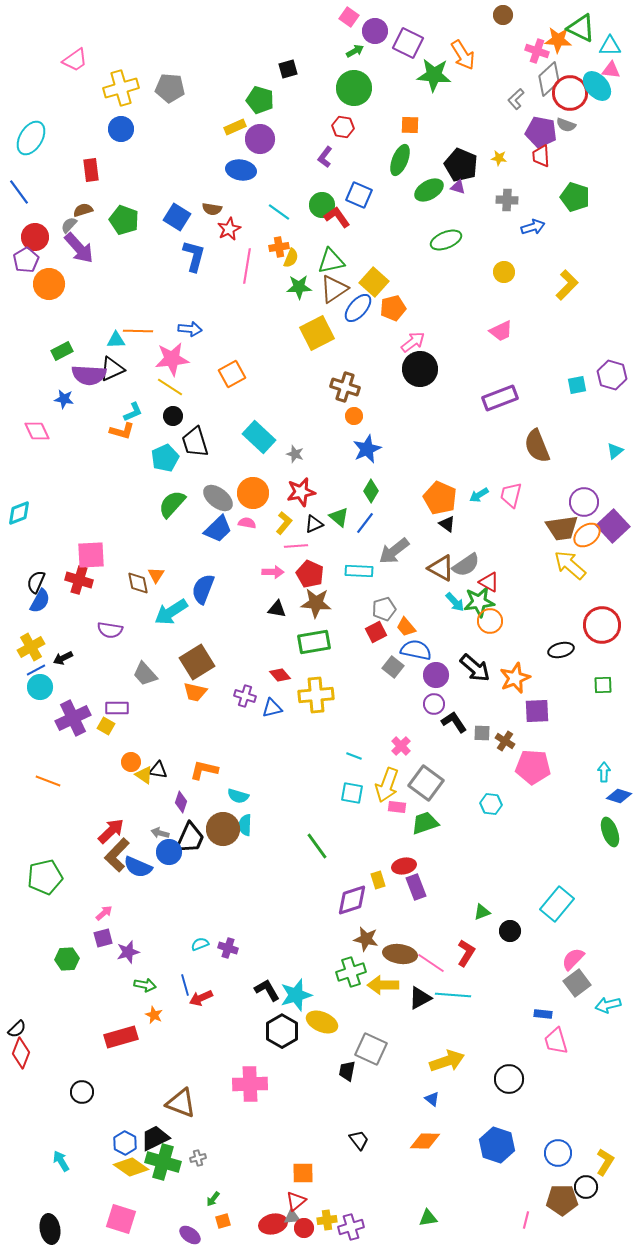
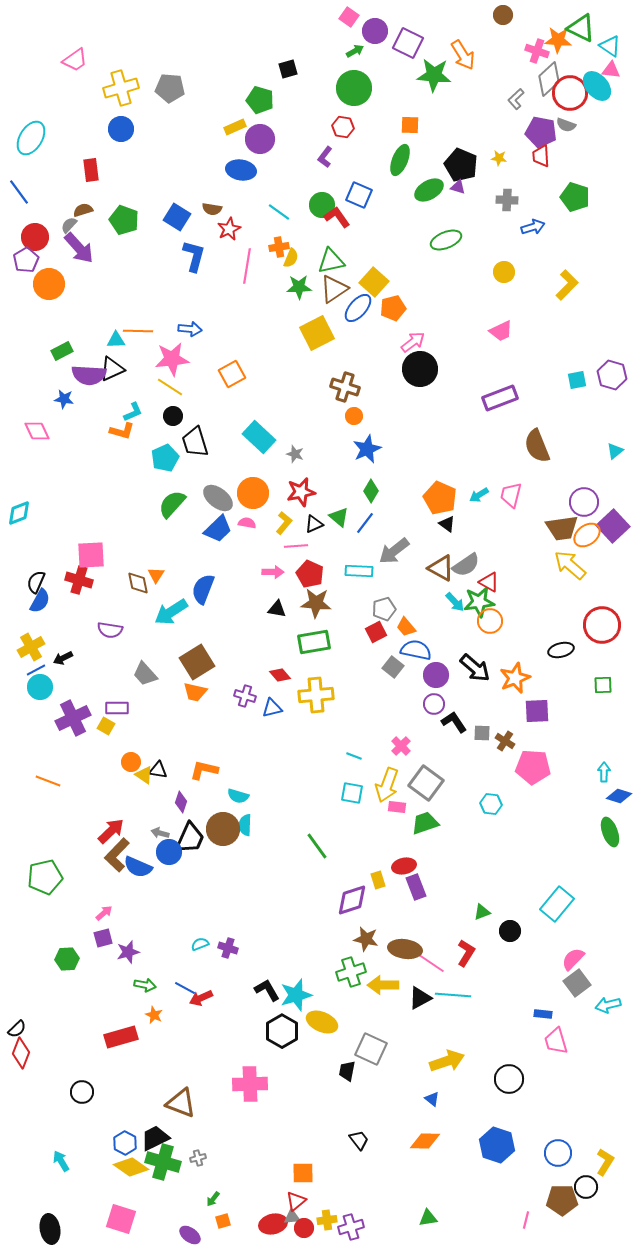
cyan triangle at (610, 46): rotated 35 degrees clockwise
cyan square at (577, 385): moved 5 px up
brown ellipse at (400, 954): moved 5 px right, 5 px up
blue line at (185, 985): moved 3 px down; rotated 45 degrees counterclockwise
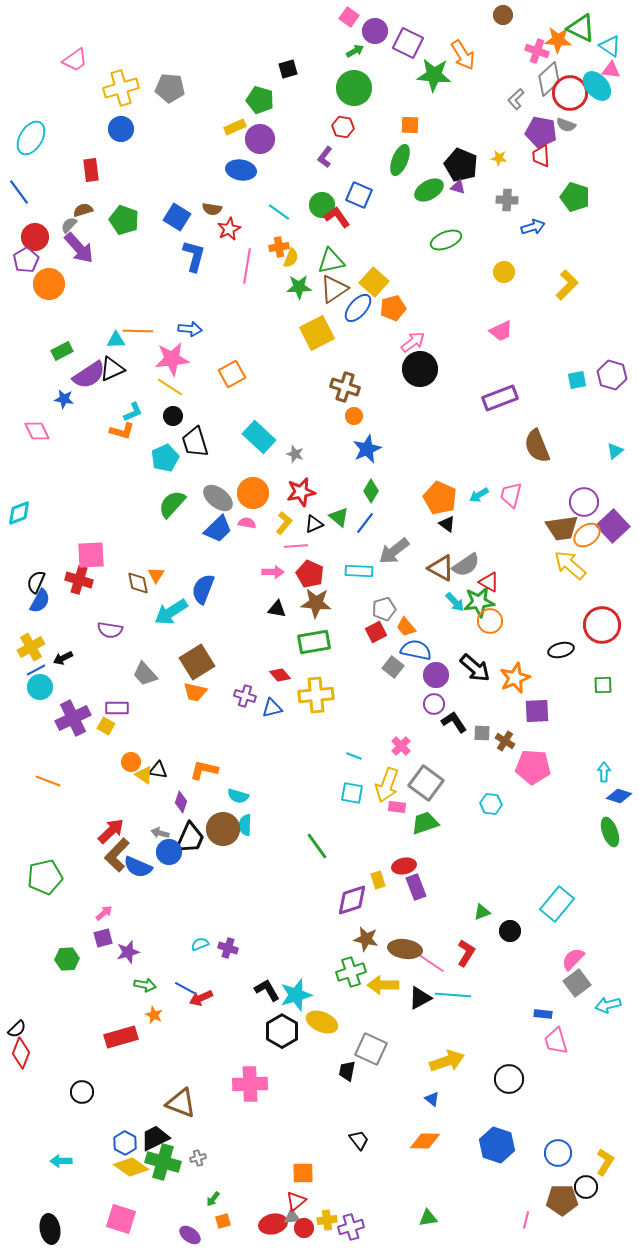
purple semicircle at (89, 375): rotated 36 degrees counterclockwise
cyan arrow at (61, 1161): rotated 60 degrees counterclockwise
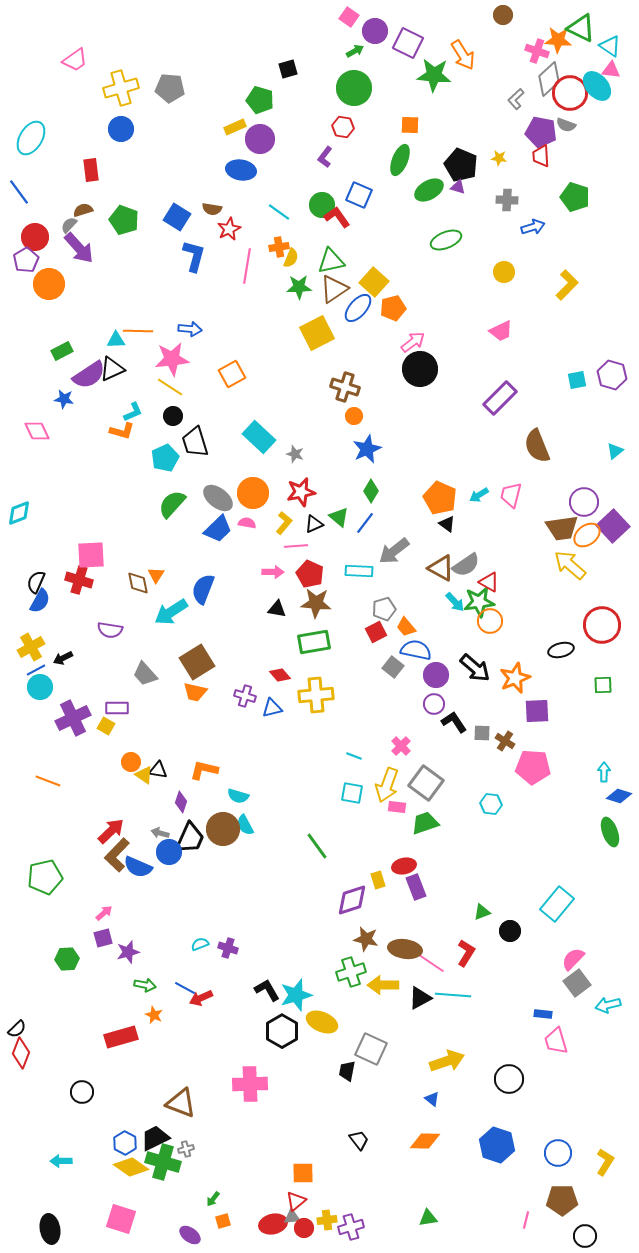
purple rectangle at (500, 398): rotated 24 degrees counterclockwise
cyan semicircle at (245, 825): rotated 30 degrees counterclockwise
gray cross at (198, 1158): moved 12 px left, 9 px up
black circle at (586, 1187): moved 1 px left, 49 px down
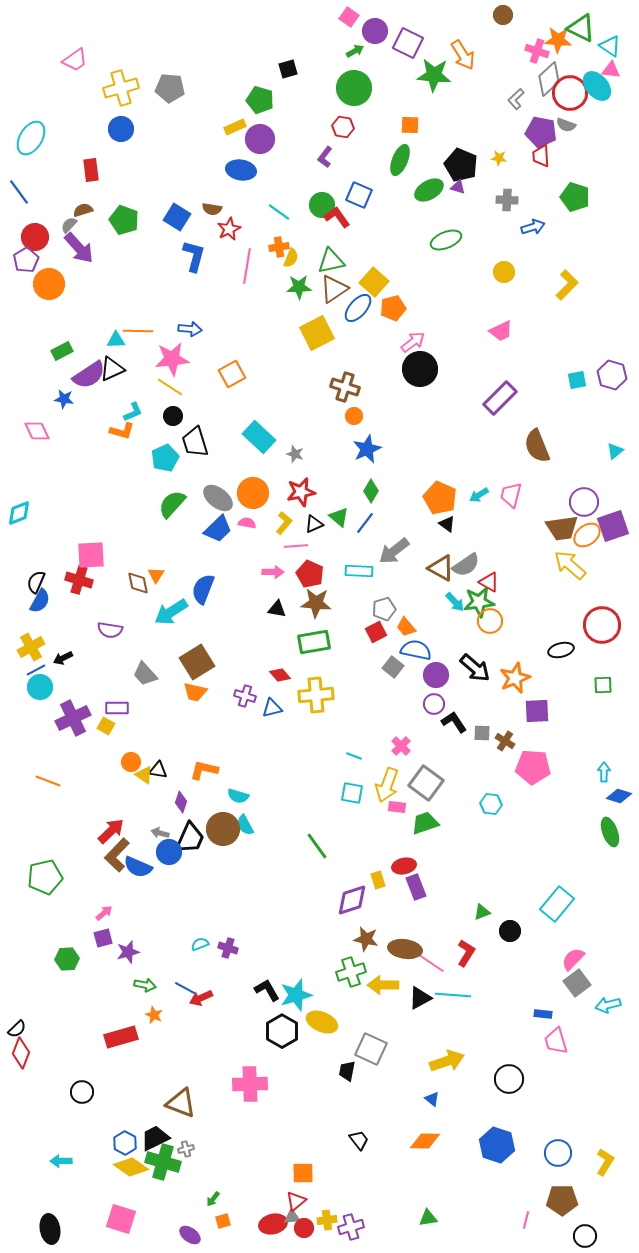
purple square at (613, 526): rotated 24 degrees clockwise
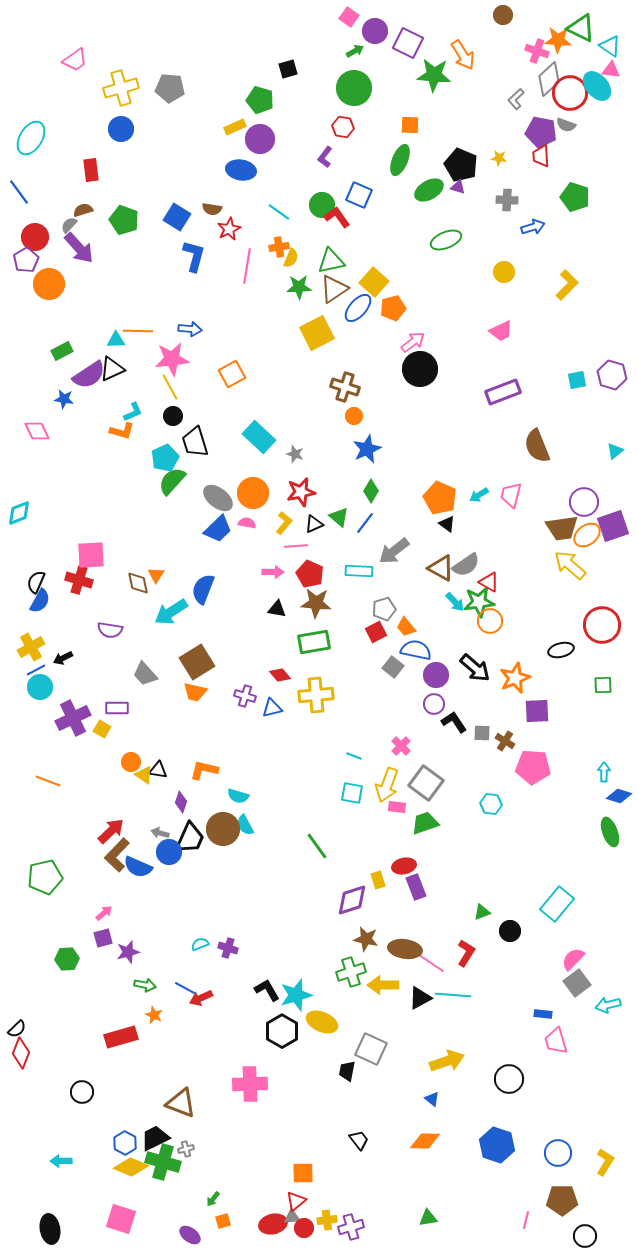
yellow line at (170, 387): rotated 28 degrees clockwise
purple rectangle at (500, 398): moved 3 px right, 6 px up; rotated 24 degrees clockwise
green semicircle at (172, 504): moved 23 px up
yellow square at (106, 726): moved 4 px left, 3 px down
yellow diamond at (131, 1167): rotated 12 degrees counterclockwise
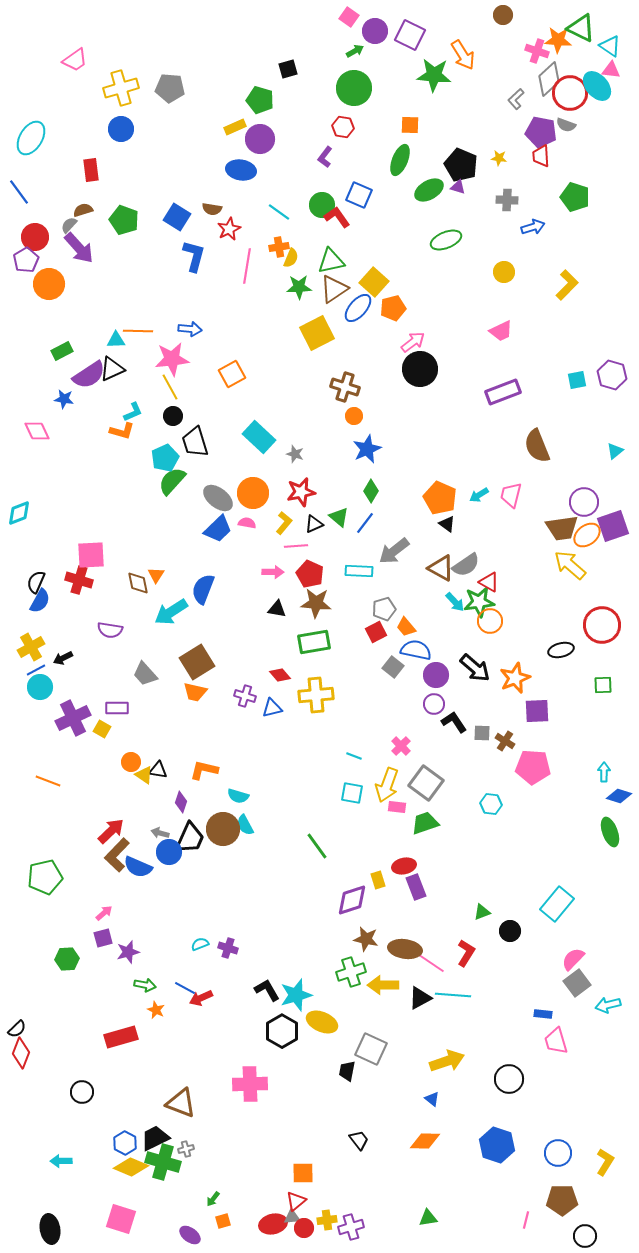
purple square at (408, 43): moved 2 px right, 8 px up
orange star at (154, 1015): moved 2 px right, 5 px up
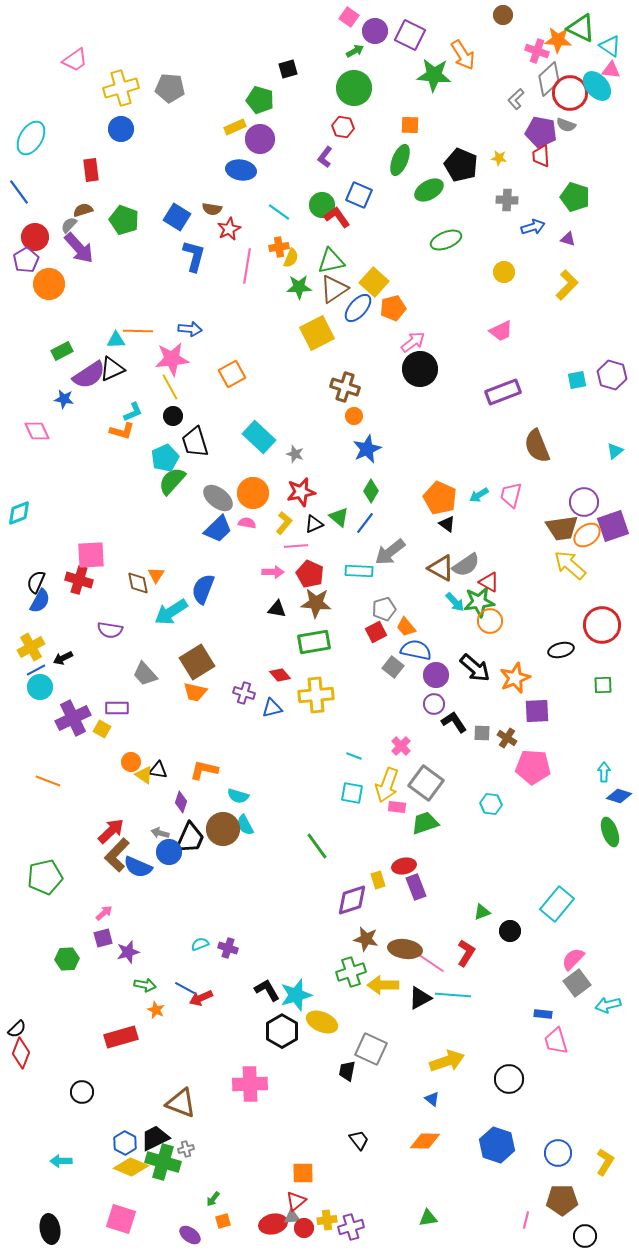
purple triangle at (458, 187): moved 110 px right, 52 px down
gray arrow at (394, 551): moved 4 px left, 1 px down
purple cross at (245, 696): moved 1 px left, 3 px up
brown cross at (505, 741): moved 2 px right, 3 px up
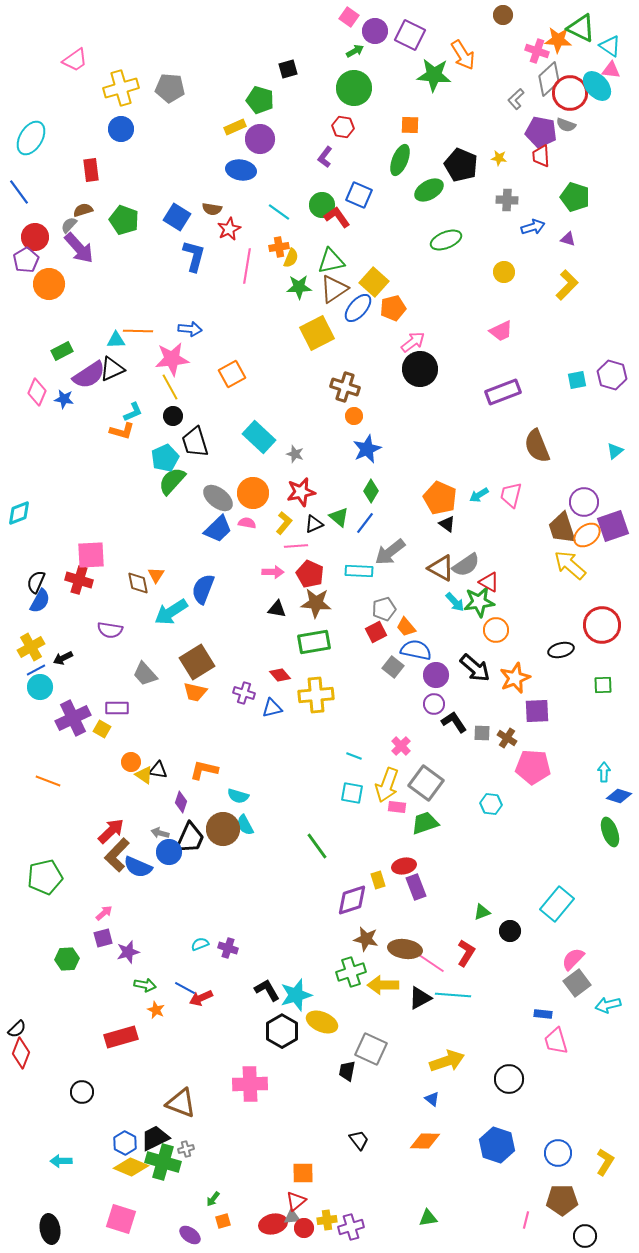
pink diamond at (37, 431): moved 39 px up; rotated 48 degrees clockwise
brown trapezoid at (562, 528): rotated 80 degrees clockwise
orange circle at (490, 621): moved 6 px right, 9 px down
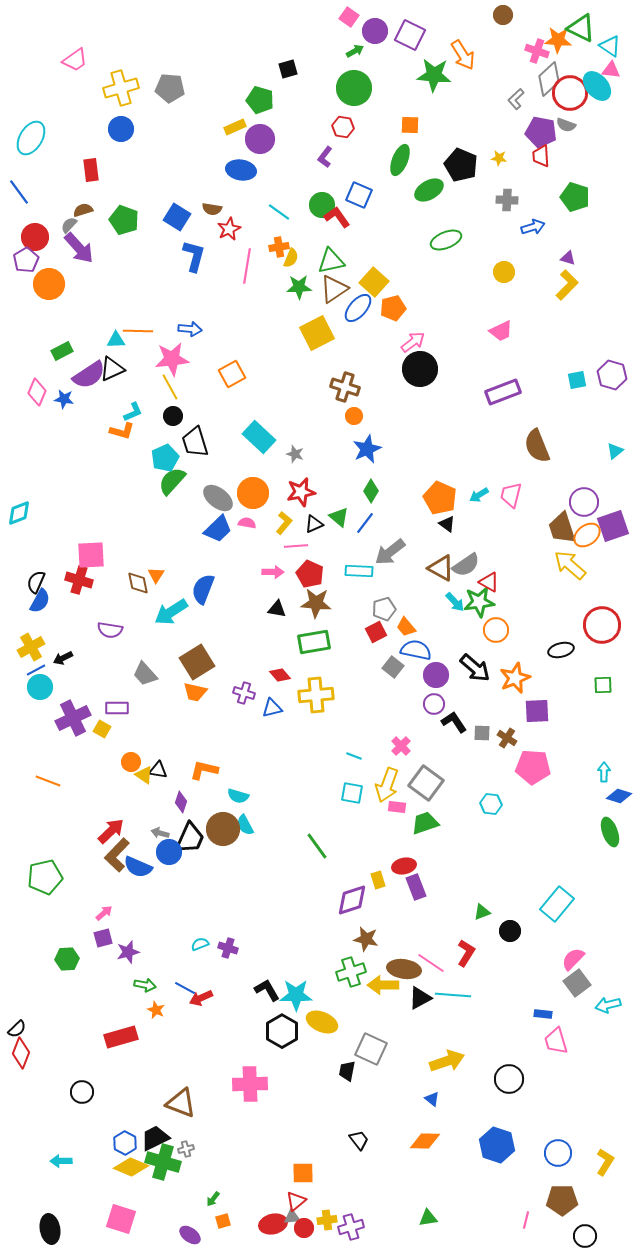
purple triangle at (568, 239): moved 19 px down
brown ellipse at (405, 949): moved 1 px left, 20 px down
cyan star at (296, 995): rotated 16 degrees clockwise
